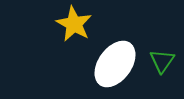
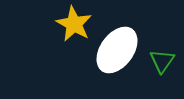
white ellipse: moved 2 px right, 14 px up
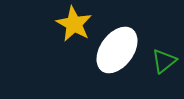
green triangle: moved 2 px right; rotated 16 degrees clockwise
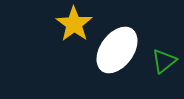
yellow star: rotated 6 degrees clockwise
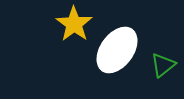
green triangle: moved 1 px left, 4 px down
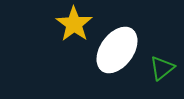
green triangle: moved 1 px left, 3 px down
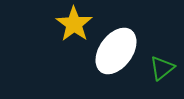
white ellipse: moved 1 px left, 1 px down
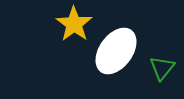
green triangle: rotated 12 degrees counterclockwise
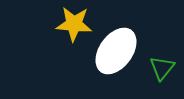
yellow star: rotated 30 degrees counterclockwise
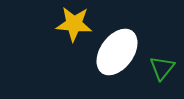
white ellipse: moved 1 px right, 1 px down
